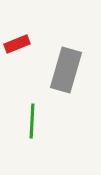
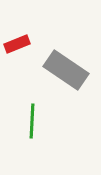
gray rectangle: rotated 72 degrees counterclockwise
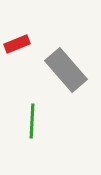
gray rectangle: rotated 15 degrees clockwise
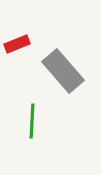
gray rectangle: moved 3 px left, 1 px down
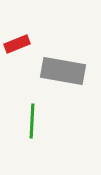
gray rectangle: rotated 39 degrees counterclockwise
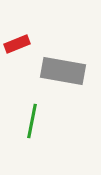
green line: rotated 8 degrees clockwise
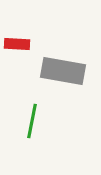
red rectangle: rotated 25 degrees clockwise
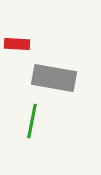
gray rectangle: moved 9 px left, 7 px down
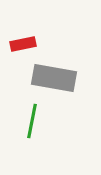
red rectangle: moved 6 px right; rotated 15 degrees counterclockwise
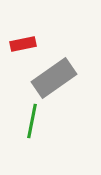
gray rectangle: rotated 45 degrees counterclockwise
